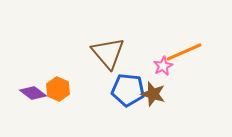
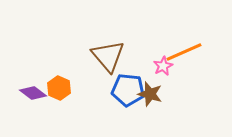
brown triangle: moved 3 px down
orange hexagon: moved 1 px right, 1 px up
brown star: moved 3 px left
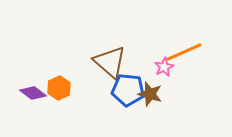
brown triangle: moved 2 px right, 6 px down; rotated 9 degrees counterclockwise
pink star: moved 1 px right, 1 px down
orange hexagon: rotated 10 degrees clockwise
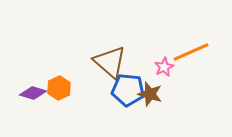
orange line: moved 7 px right
purple diamond: rotated 20 degrees counterclockwise
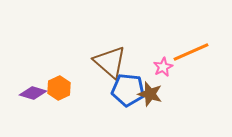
pink star: moved 1 px left
